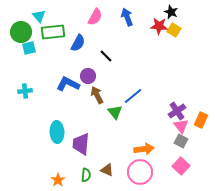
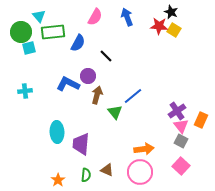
brown arrow: rotated 42 degrees clockwise
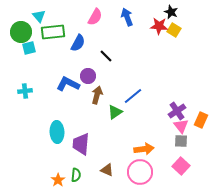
green triangle: rotated 35 degrees clockwise
gray square: rotated 24 degrees counterclockwise
green semicircle: moved 10 px left
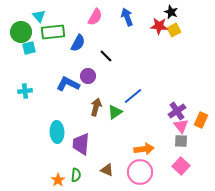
yellow square: rotated 32 degrees clockwise
brown arrow: moved 1 px left, 12 px down
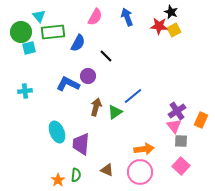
pink triangle: moved 7 px left
cyan ellipse: rotated 20 degrees counterclockwise
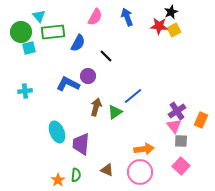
black star: rotated 24 degrees clockwise
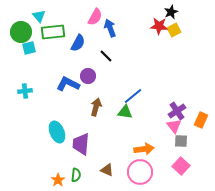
blue arrow: moved 17 px left, 11 px down
green triangle: moved 10 px right; rotated 42 degrees clockwise
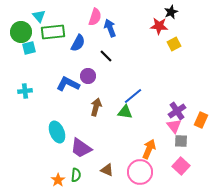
pink semicircle: rotated 12 degrees counterclockwise
yellow square: moved 14 px down
purple trapezoid: moved 4 px down; rotated 60 degrees counterclockwise
orange arrow: moved 5 px right; rotated 60 degrees counterclockwise
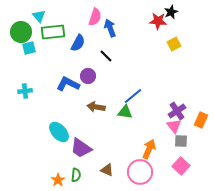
red star: moved 1 px left, 5 px up
brown arrow: rotated 96 degrees counterclockwise
cyan ellipse: moved 2 px right; rotated 20 degrees counterclockwise
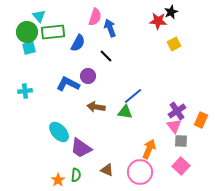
green circle: moved 6 px right
